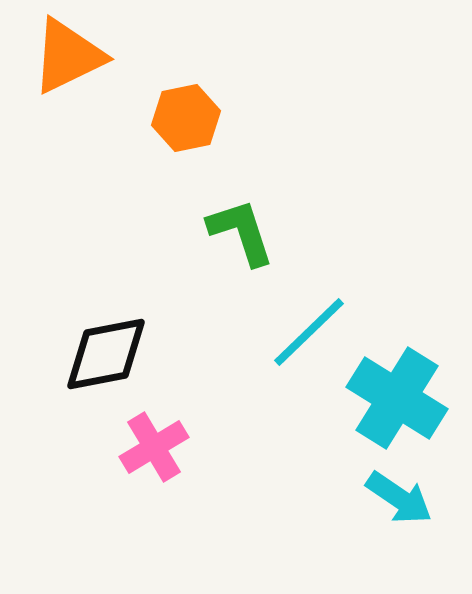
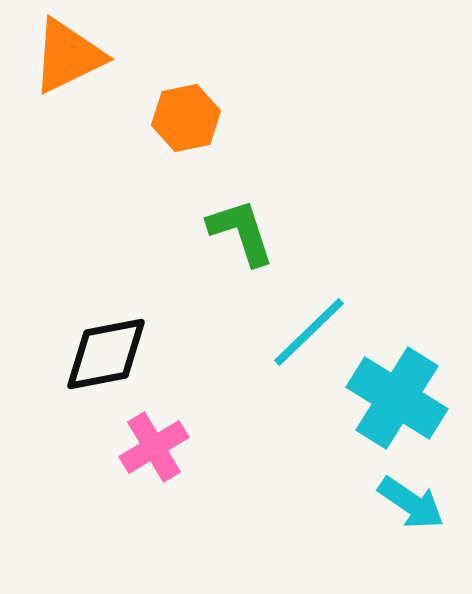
cyan arrow: moved 12 px right, 5 px down
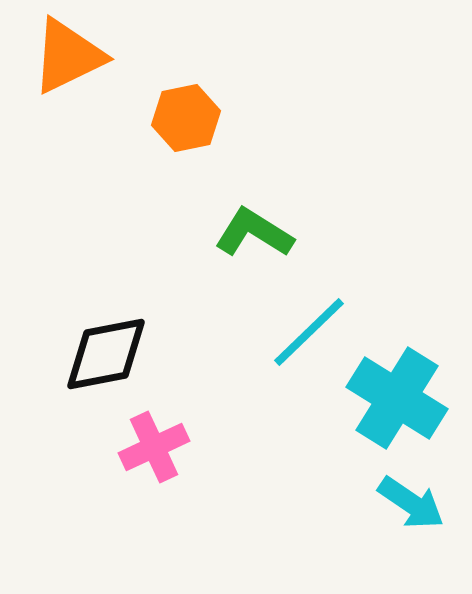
green L-shape: moved 13 px right, 1 px down; rotated 40 degrees counterclockwise
pink cross: rotated 6 degrees clockwise
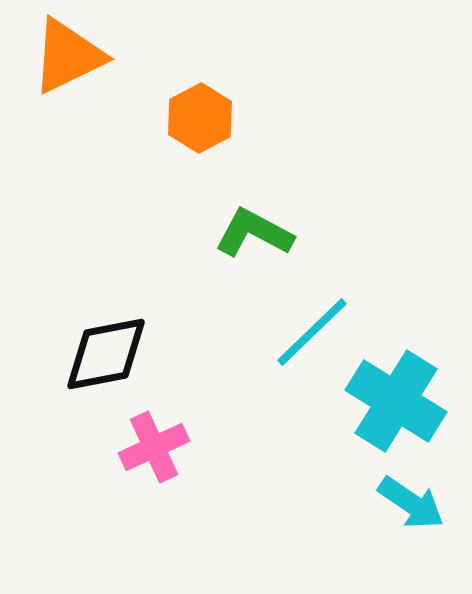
orange hexagon: moved 14 px right; rotated 16 degrees counterclockwise
green L-shape: rotated 4 degrees counterclockwise
cyan line: moved 3 px right
cyan cross: moved 1 px left, 3 px down
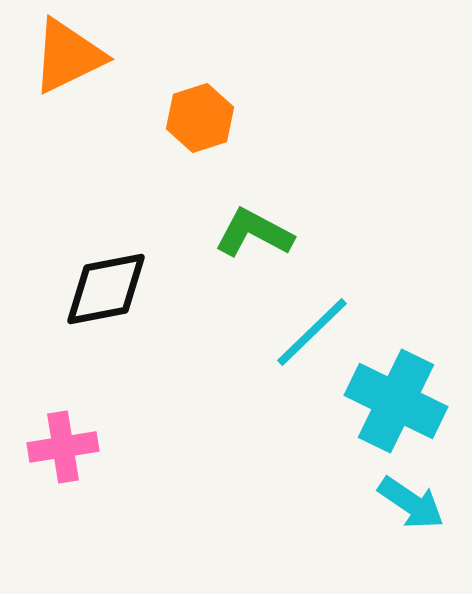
orange hexagon: rotated 10 degrees clockwise
black diamond: moved 65 px up
cyan cross: rotated 6 degrees counterclockwise
pink cross: moved 91 px left; rotated 16 degrees clockwise
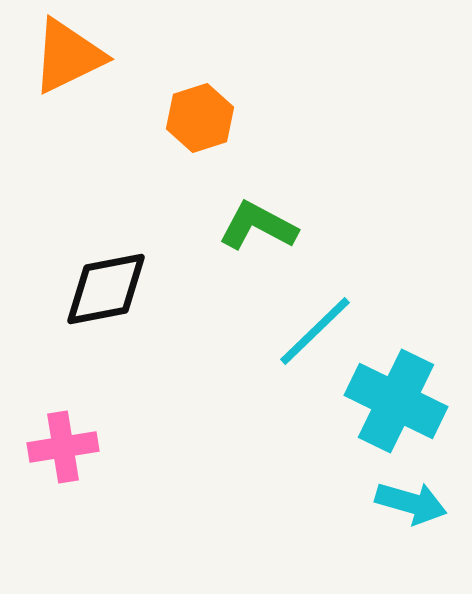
green L-shape: moved 4 px right, 7 px up
cyan line: moved 3 px right, 1 px up
cyan arrow: rotated 18 degrees counterclockwise
